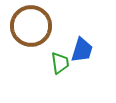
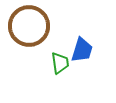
brown circle: moved 2 px left
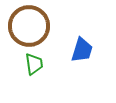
green trapezoid: moved 26 px left, 1 px down
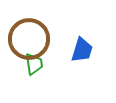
brown circle: moved 13 px down
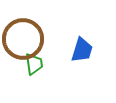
brown circle: moved 6 px left
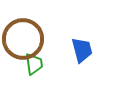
blue trapezoid: rotated 32 degrees counterclockwise
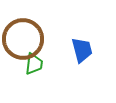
green trapezoid: rotated 15 degrees clockwise
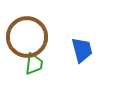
brown circle: moved 4 px right, 2 px up
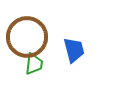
blue trapezoid: moved 8 px left
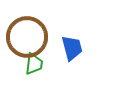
blue trapezoid: moved 2 px left, 2 px up
